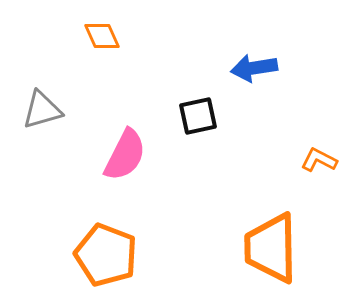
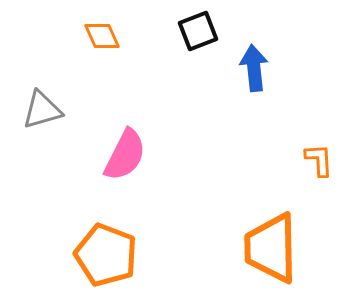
blue arrow: rotated 93 degrees clockwise
black square: moved 85 px up; rotated 9 degrees counterclockwise
orange L-shape: rotated 60 degrees clockwise
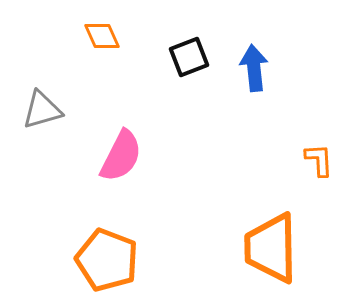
black square: moved 9 px left, 26 px down
pink semicircle: moved 4 px left, 1 px down
orange pentagon: moved 1 px right, 5 px down
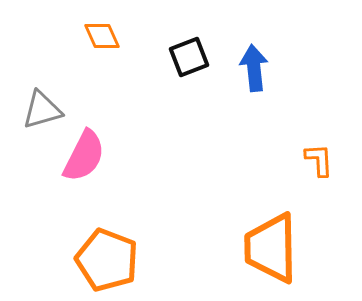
pink semicircle: moved 37 px left
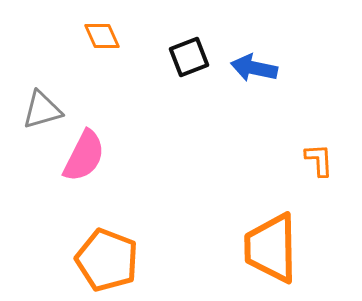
blue arrow: rotated 72 degrees counterclockwise
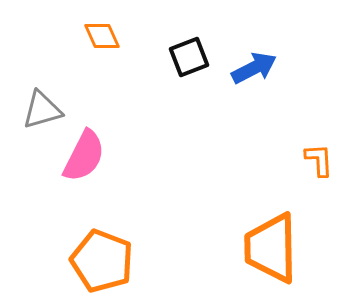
blue arrow: rotated 141 degrees clockwise
orange pentagon: moved 5 px left, 1 px down
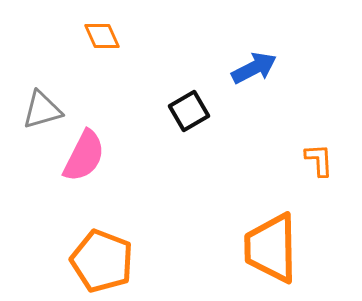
black square: moved 54 px down; rotated 9 degrees counterclockwise
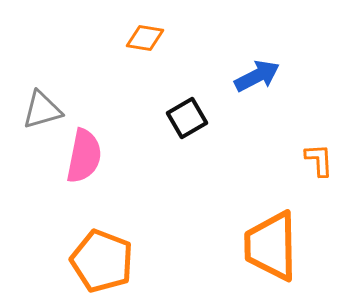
orange diamond: moved 43 px right, 2 px down; rotated 57 degrees counterclockwise
blue arrow: moved 3 px right, 8 px down
black square: moved 2 px left, 7 px down
pink semicircle: rotated 16 degrees counterclockwise
orange trapezoid: moved 2 px up
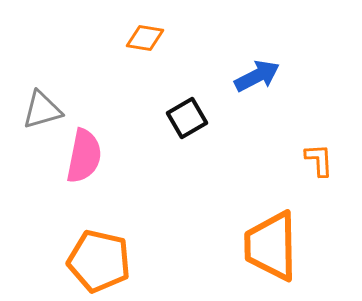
orange pentagon: moved 3 px left; rotated 8 degrees counterclockwise
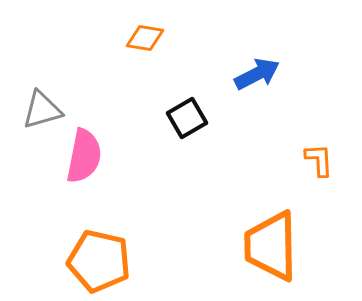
blue arrow: moved 2 px up
